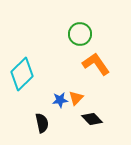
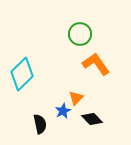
blue star: moved 3 px right, 11 px down; rotated 21 degrees counterclockwise
black semicircle: moved 2 px left, 1 px down
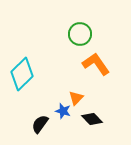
blue star: rotated 28 degrees counterclockwise
black semicircle: rotated 132 degrees counterclockwise
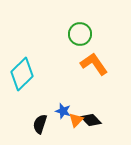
orange L-shape: moved 2 px left
orange triangle: moved 22 px down
black diamond: moved 1 px left, 1 px down
black semicircle: rotated 18 degrees counterclockwise
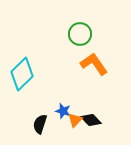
orange triangle: moved 1 px left
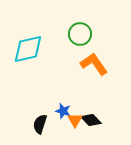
cyan diamond: moved 6 px right, 25 px up; rotated 32 degrees clockwise
orange triangle: rotated 14 degrees counterclockwise
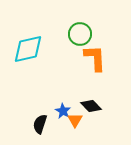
orange L-shape: moved 1 px right, 6 px up; rotated 32 degrees clockwise
blue star: rotated 14 degrees clockwise
black diamond: moved 14 px up
